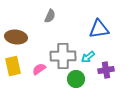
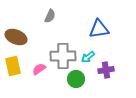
brown ellipse: rotated 15 degrees clockwise
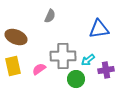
cyan arrow: moved 3 px down
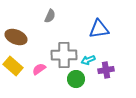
gray cross: moved 1 px right, 1 px up
cyan arrow: rotated 16 degrees clockwise
yellow rectangle: rotated 36 degrees counterclockwise
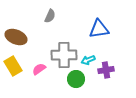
yellow rectangle: rotated 18 degrees clockwise
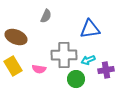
gray semicircle: moved 4 px left
blue triangle: moved 9 px left
pink semicircle: rotated 136 degrees counterclockwise
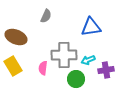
blue triangle: moved 1 px right, 2 px up
pink semicircle: moved 4 px right, 1 px up; rotated 88 degrees clockwise
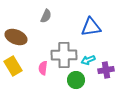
green circle: moved 1 px down
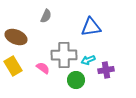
pink semicircle: rotated 120 degrees clockwise
